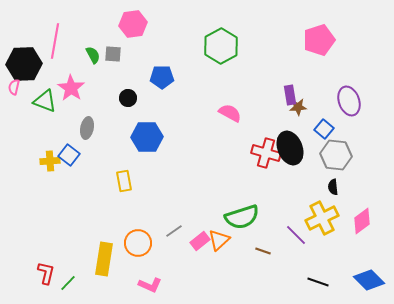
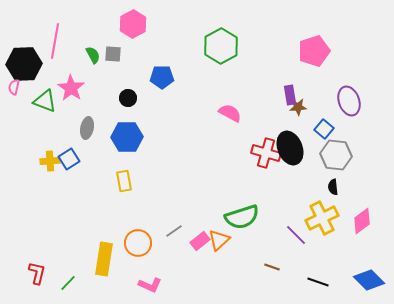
pink hexagon at (133, 24): rotated 20 degrees counterclockwise
pink pentagon at (319, 40): moved 5 px left, 11 px down
blue hexagon at (147, 137): moved 20 px left
blue square at (69, 155): moved 4 px down; rotated 20 degrees clockwise
brown line at (263, 251): moved 9 px right, 16 px down
red L-shape at (46, 273): moved 9 px left
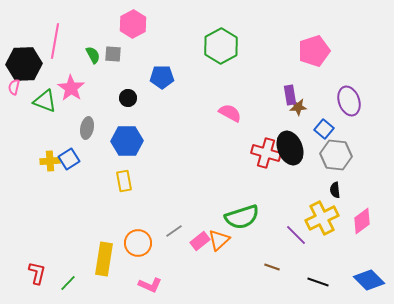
blue hexagon at (127, 137): moved 4 px down
black semicircle at (333, 187): moved 2 px right, 3 px down
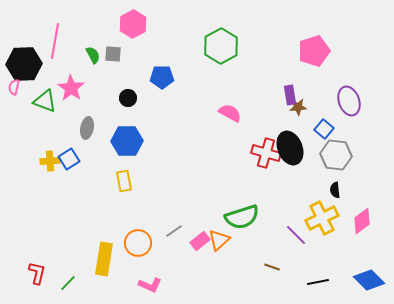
black line at (318, 282): rotated 30 degrees counterclockwise
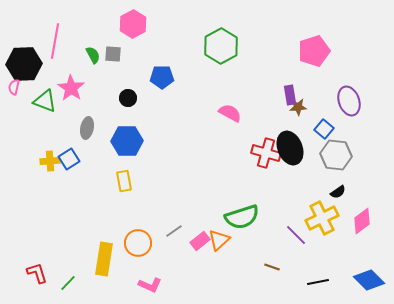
black semicircle at (335, 190): moved 3 px right, 2 px down; rotated 119 degrees counterclockwise
red L-shape at (37, 273): rotated 30 degrees counterclockwise
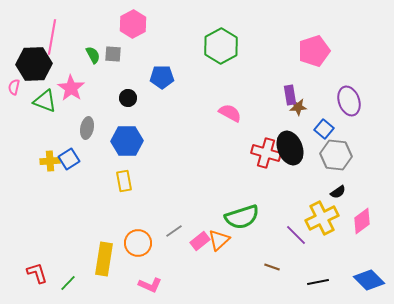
pink line at (55, 41): moved 3 px left, 4 px up
black hexagon at (24, 64): moved 10 px right
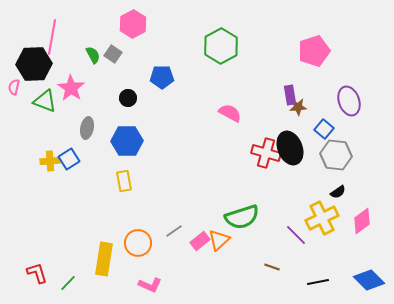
gray square at (113, 54): rotated 30 degrees clockwise
